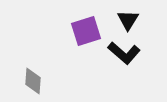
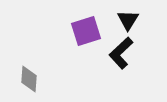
black L-shape: moved 3 px left; rotated 96 degrees clockwise
gray diamond: moved 4 px left, 2 px up
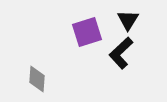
purple square: moved 1 px right, 1 px down
gray diamond: moved 8 px right
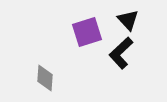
black triangle: rotated 15 degrees counterclockwise
gray diamond: moved 8 px right, 1 px up
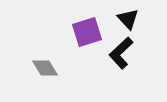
black triangle: moved 1 px up
gray diamond: moved 10 px up; rotated 36 degrees counterclockwise
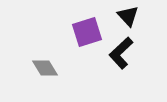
black triangle: moved 3 px up
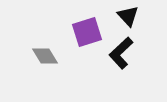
gray diamond: moved 12 px up
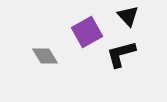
purple square: rotated 12 degrees counterclockwise
black L-shape: moved 1 px down; rotated 28 degrees clockwise
